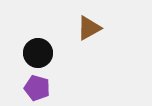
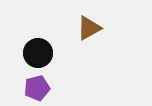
purple pentagon: rotated 30 degrees counterclockwise
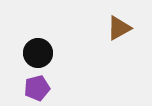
brown triangle: moved 30 px right
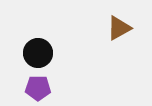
purple pentagon: moved 1 px right; rotated 15 degrees clockwise
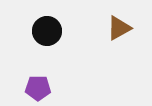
black circle: moved 9 px right, 22 px up
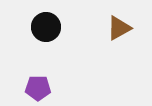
black circle: moved 1 px left, 4 px up
